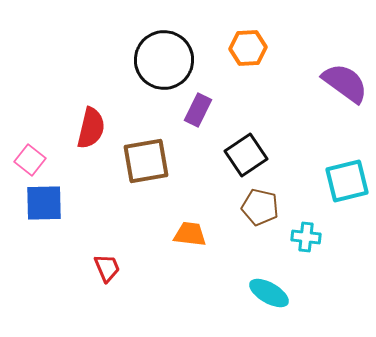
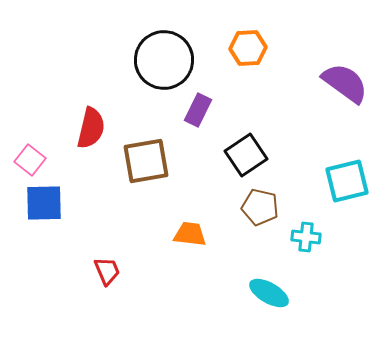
red trapezoid: moved 3 px down
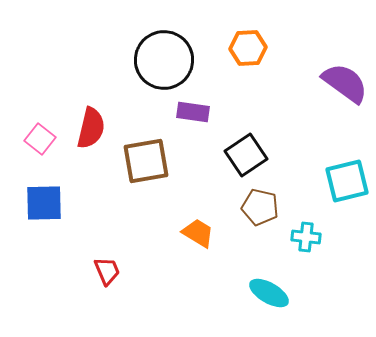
purple rectangle: moved 5 px left, 2 px down; rotated 72 degrees clockwise
pink square: moved 10 px right, 21 px up
orange trapezoid: moved 8 px right, 1 px up; rotated 24 degrees clockwise
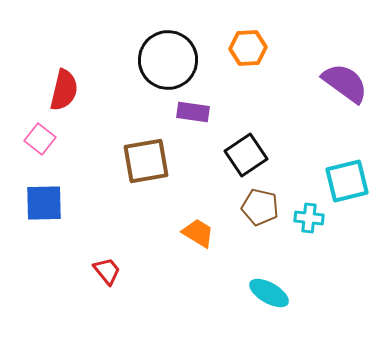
black circle: moved 4 px right
red semicircle: moved 27 px left, 38 px up
cyan cross: moved 3 px right, 19 px up
red trapezoid: rotated 16 degrees counterclockwise
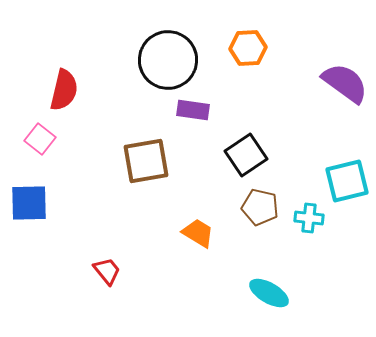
purple rectangle: moved 2 px up
blue square: moved 15 px left
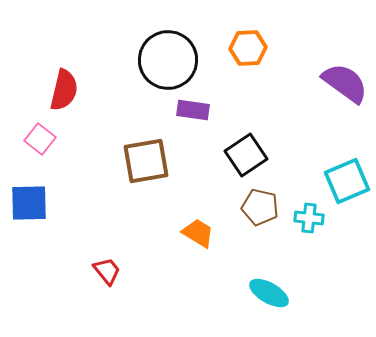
cyan square: rotated 9 degrees counterclockwise
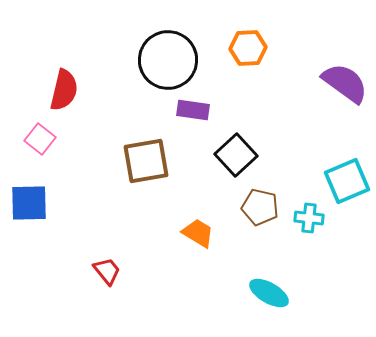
black square: moved 10 px left; rotated 9 degrees counterclockwise
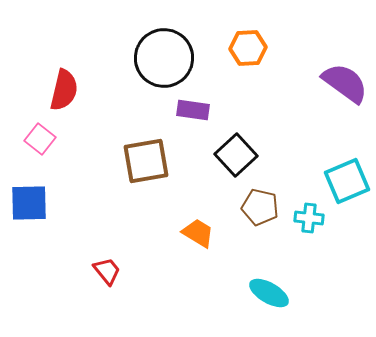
black circle: moved 4 px left, 2 px up
